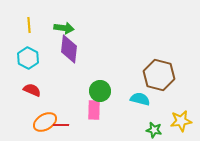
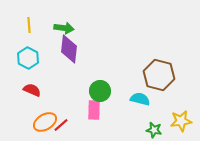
red line: rotated 42 degrees counterclockwise
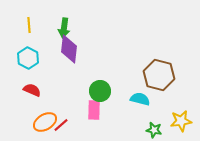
green arrow: rotated 90 degrees clockwise
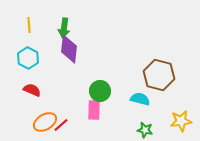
green star: moved 9 px left
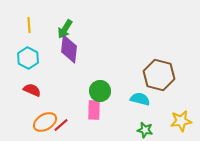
green arrow: moved 1 px right, 1 px down; rotated 24 degrees clockwise
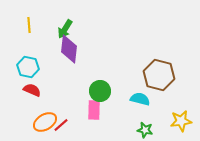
cyan hexagon: moved 9 px down; rotated 15 degrees counterclockwise
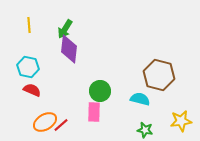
pink rectangle: moved 2 px down
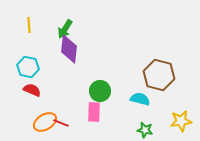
red line: moved 2 px up; rotated 63 degrees clockwise
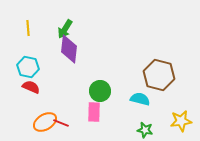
yellow line: moved 1 px left, 3 px down
red semicircle: moved 1 px left, 3 px up
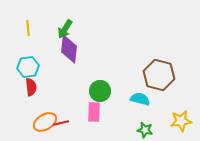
cyan hexagon: rotated 20 degrees counterclockwise
red semicircle: rotated 60 degrees clockwise
red line: rotated 35 degrees counterclockwise
